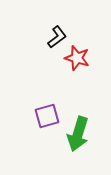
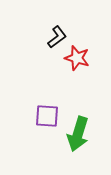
purple square: rotated 20 degrees clockwise
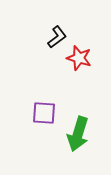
red star: moved 2 px right
purple square: moved 3 px left, 3 px up
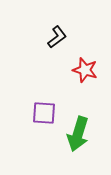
red star: moved 6 px right, 12 px down
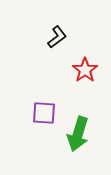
red star: rotated 20 degrees clockwise
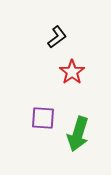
red star: moved 13 px left, 2 px down
purple square: moved 1 px left, 5 px down
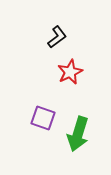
red star: moved 2 px left; rotated 10 degrees clockwise
purple square: rotated 15 degrees clockwise
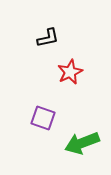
black L-shape: moved 9 px left, 1 px down; rotated 25 degrees clockwise
green arrow: moved 4 px right, 9 px down; rotated 52 degrees clockwise
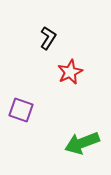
black L-shape: rotated 45 degrees counterclockwise
purple square: moved 22 px left, 8 px up
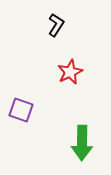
black L-shape: moved 8 px right, 13 px up
green arrow: rotated 68 degrees counterclockwise
